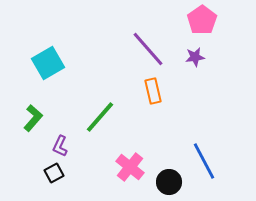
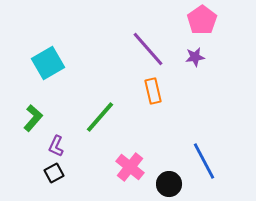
purple L-shape: moved 4 px left
black circle: moved 2 px down
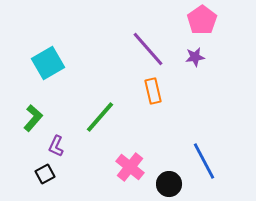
black square: moved 9 px left, 1 px down
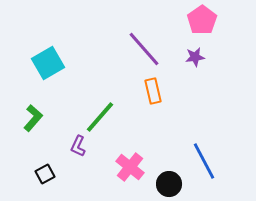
purple line: moved 4 px left
purple L-shape: moved 22 px right
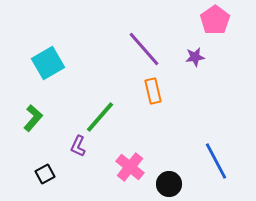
pink pentagon: moved 13 px right
blue line: moved 12 px right
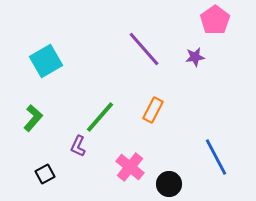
cyan square: moved 2 px left, 2 px up
orange rectangle: moved 19 px down; rotated 40 degrees clockwise
blue line: moved 4 px up
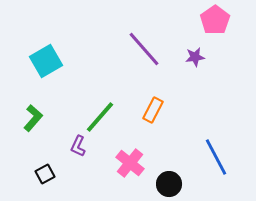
pink cross: moved 4 px up
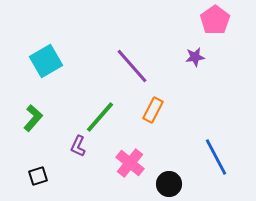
purple line: moved 12 px left, 17 px down
black square: moved 7 px left, 2 px down; rotated 12 degrees clockwise
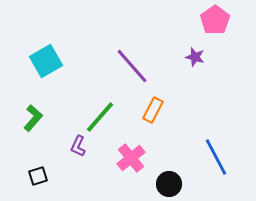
purple star: rotated 24 degrees clockwise
pink cross: moved 1 px right, 5 px up; rotated 12 degrees clockwise
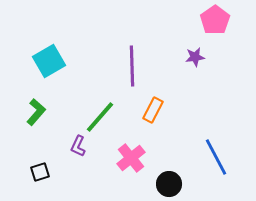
purple star: rotated 24 degrees counterclockwise
cyan square: moved 3 px right
purple line: rotated 39 degrees clockwise
green L-shape: moved 3 px right, 6 px up
black square: moved 2 px right, 4 px up
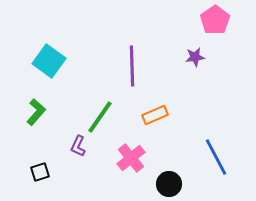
cyan square: rotated 24 degrees counterclockwise
orange rectangle: moved 2 px right, 5 px down; rotated 40 degrees clockwise
green line: rotated 6 degrees counterclockwise
